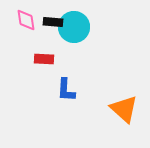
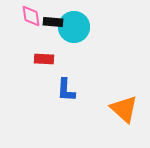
pink diamond: moved 5 px right, 4 px up
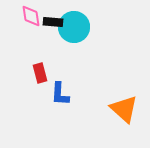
red rectangle: moved 4 px left, 14 px down; rotated 72 degrees clockwise
blue L-shape: moved 6 px left, 4 px down
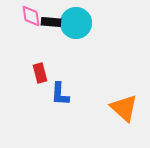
black rectangle: moved 2 px left
cyan circle: moved 2 px right, 4 px up
orange triangle: moved 1 px up
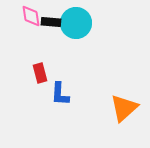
orange triangle: rotated 36 degrees clockwise
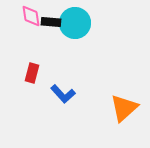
cyan circle: moved 1 px left
red rectangle: moved 8 px left; rotated 30 degrees clockwise
blue L-shape: moved 3 px right; rotated 45 degrees counterclockwise
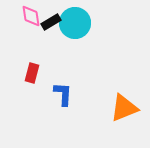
black rectangle: rotated 36 degrees counterclockwise
blue L-shape: rotated 135 degrees counterclockwise
orange triangle: rotated 20 degrees clockwise
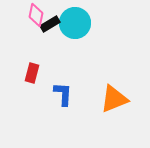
pink diamond: moved 5 px right, 1 px up; rotated 20 degrees clockwise
black rectangle: moved 1 px left, 2 px down
orange triangle: moved 10 px left, 9 px up
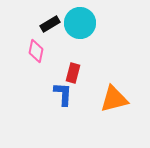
pink diamond: moved 36 px down
cyan circle: moved 5 px right
red rectangle: moved 41 px right
orange triangle: rotated 8 degrees clockwise
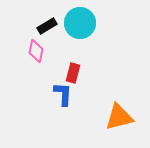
black rectangle: moved 3 px left, 2 px down
orange triangle: moved 5 px right, 18 px down
